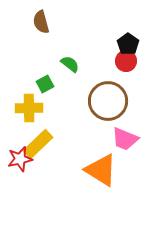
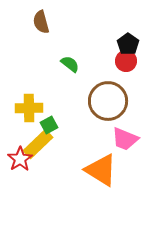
green square: moved 4 px right, 41 px down
red star: rotated 20 degrees counterclockwise
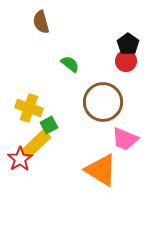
brown circle: moved 5 px left, 1 px down
yellow cross: rotated 20 degrees clockwise
yellow rectangle: moved 2 px left
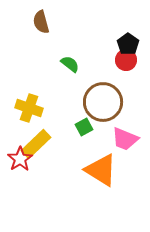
red circle: moved 1 px up
green square: moved 35 px right, 2 px down
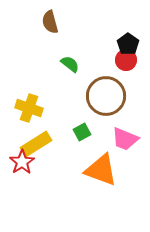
brown semicircle: moved 9 px right
brown circle: moved 3 px right, 6 px up
green square: moved 2 px left, 5 px down
yellow rectangle: rotated 12 degrees clockwise
red star: moved 2 px right, 3 px down
orange triangle: rotated 12 degrees counterclockwise
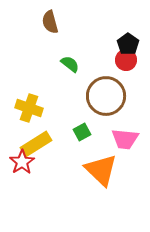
pink trapezoid: rotated 16 degrees counterclockwise
orange triangle: rotated 24 degrees clockwise
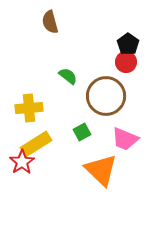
red circle: moved 2 px down
green semicircle: moved 2 px left, 12 px down
yellow cross: rotated 24 degrees counterclockwise
pink trapezoid: rotated 16 degrees clockwise
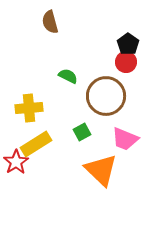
green semicircle: rotated 12 degrees counterclockwise
red star: moved 6 px left
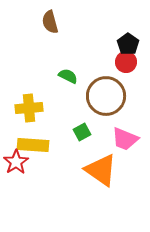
yellow rectangle: moved 3 px left, 1 px down; rotated 36 degrees clockwise
orange triangle: rotated 9 degrees counterclockwise
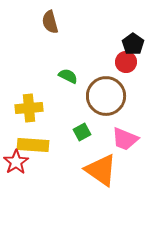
black pentagon: moved 5 px right
